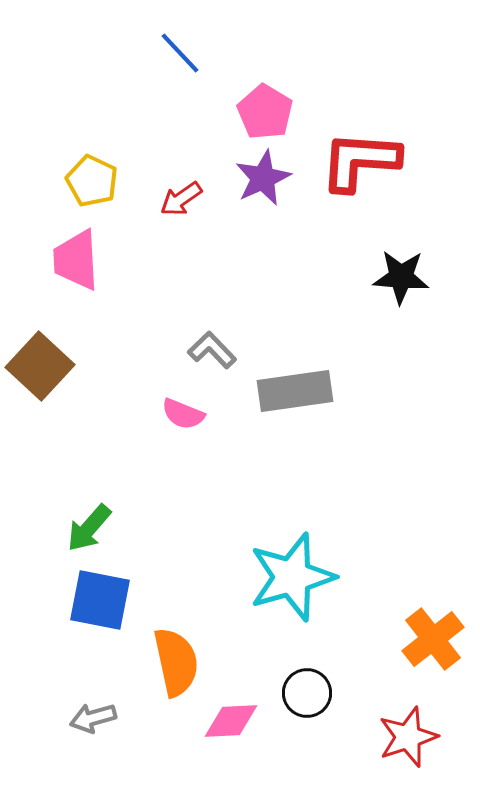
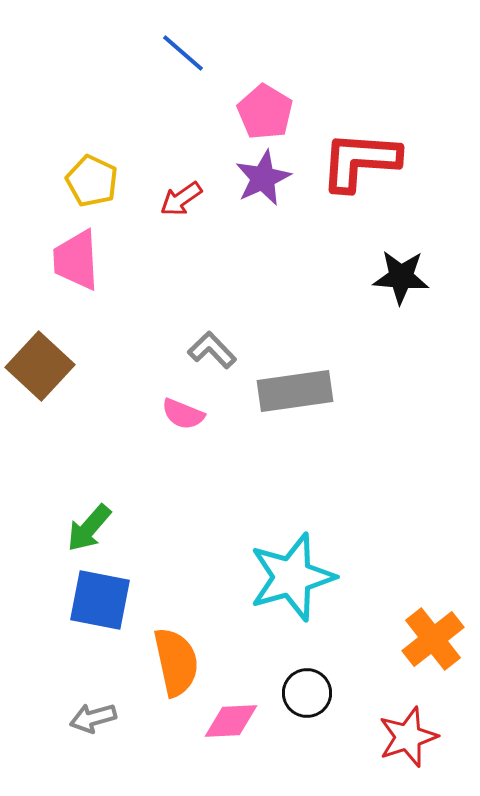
blue line: moved 3 px right; rotated 6 degrees counterclockwise
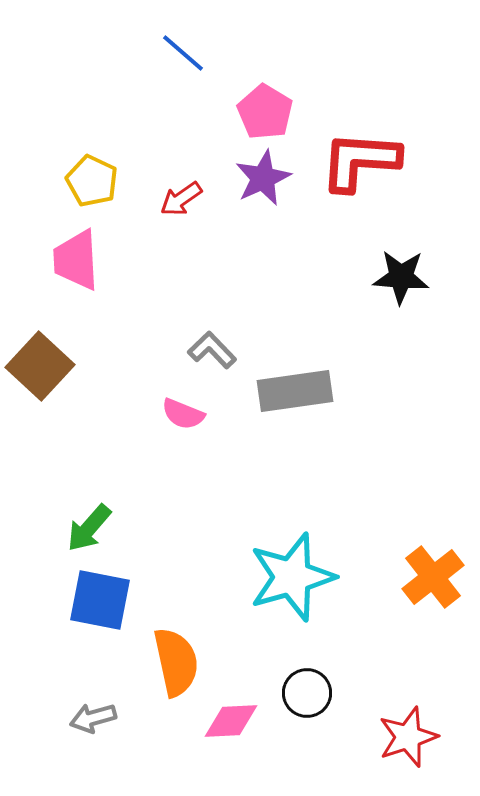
orange cross: moved 62 px up
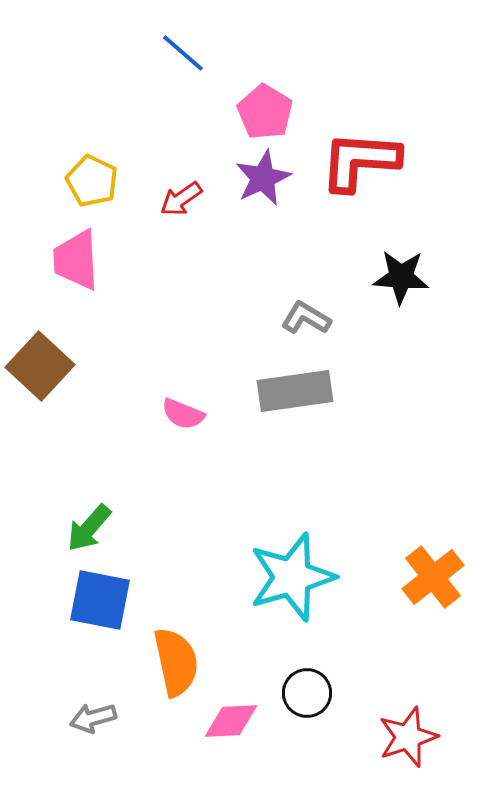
gray L-shape: moved 94 px right, 32 px up; rotated 15 degrees counterclockwise
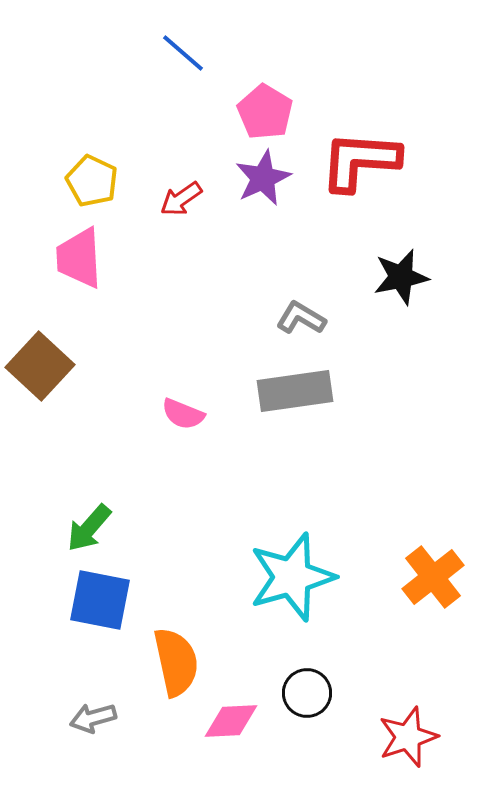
pink trapezoid: moved 3 px right, 2 px up
black star: rotated 16 degrees counterclockwise
gray L-shape: moved 5 px left
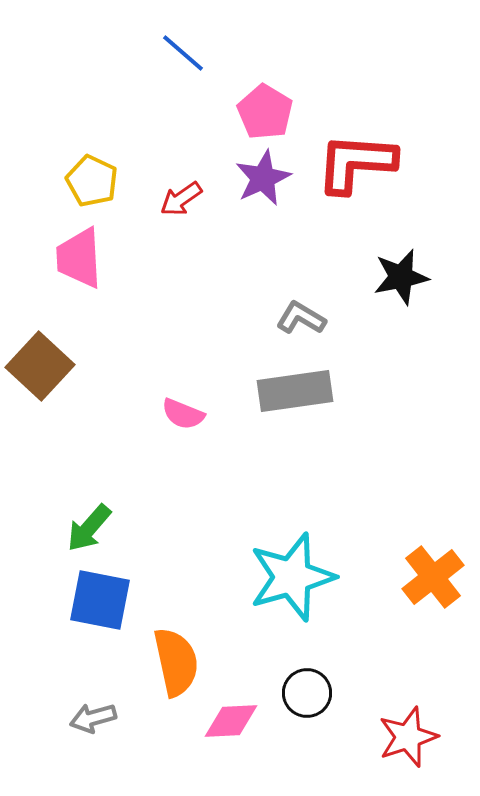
red L-shape: moved 4 px left, 2 px down
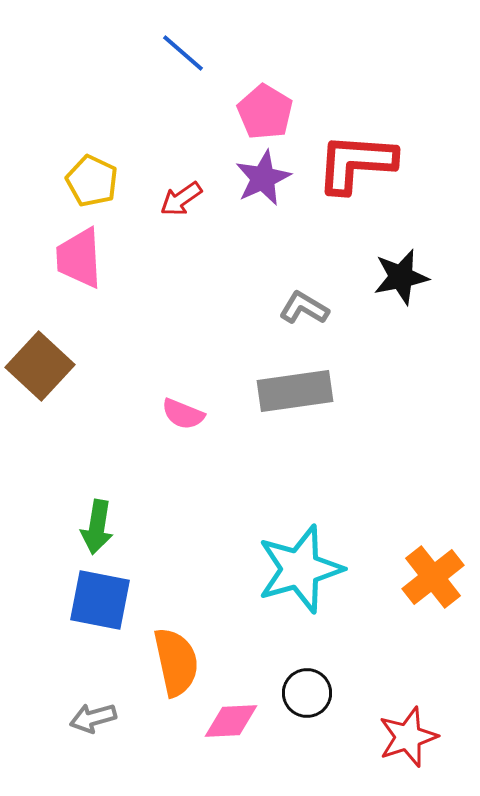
gray L-shape: moved 3 px right, 10 px up
green arrow: moved 8 px right, 1 px up; rotated 32 degrees counterclockwise
cyan star: moved 8 px right, 8 px up
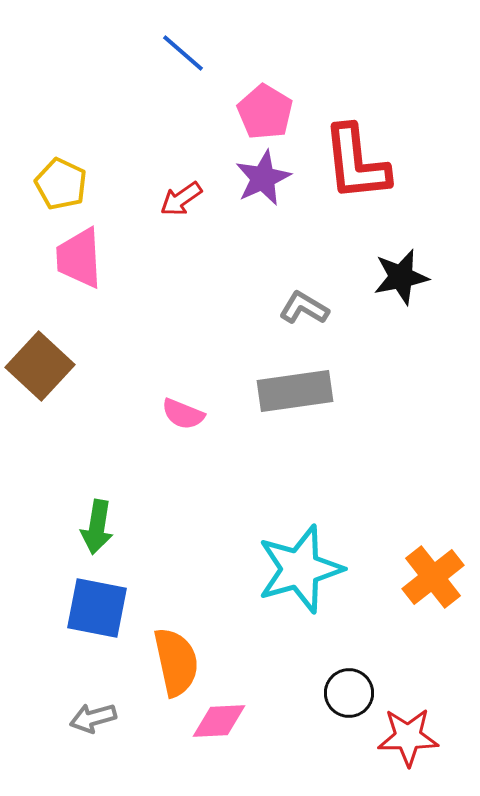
red L-shape: rotated 100 degrees counterclockwise
yellow pentagon: moved 31 px left, 3 px down
blue square: moved 3 px left, 8 px down
black circle: moved 42 px right
pink diamond: moved 12 px left
red star: rotated 18 degrees clockwise
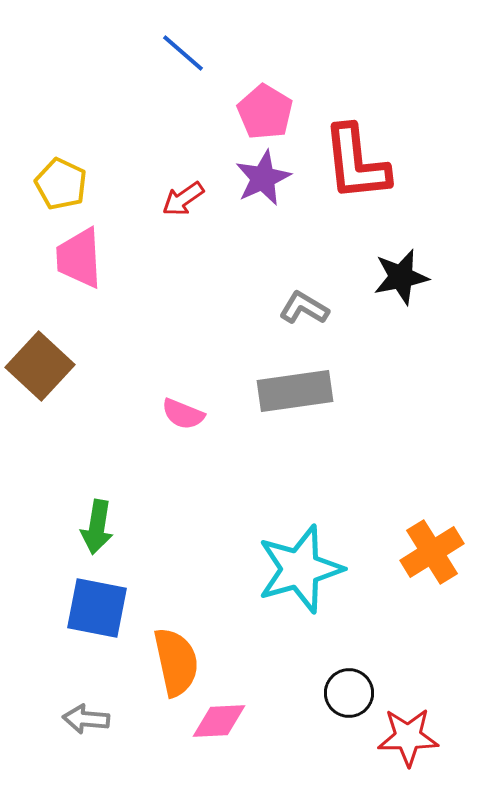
red arrow: moved 2 px right
orange cross: moved 1 px left, 25 px up; rotated 6 degrees clockwise
gray arrow: moved 7 px left, 1 px down; rotated 21 degrees clockwise
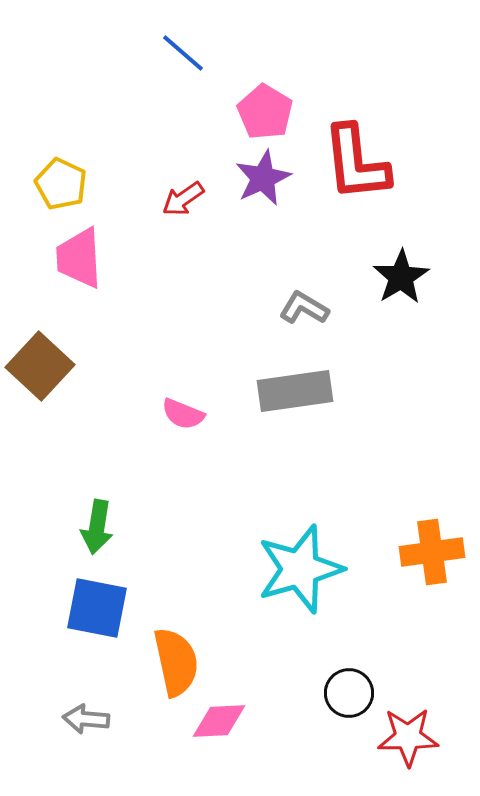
black star: rotated 20 degrees counterclockwise
orange cross: rotated 24 degrees clockwise
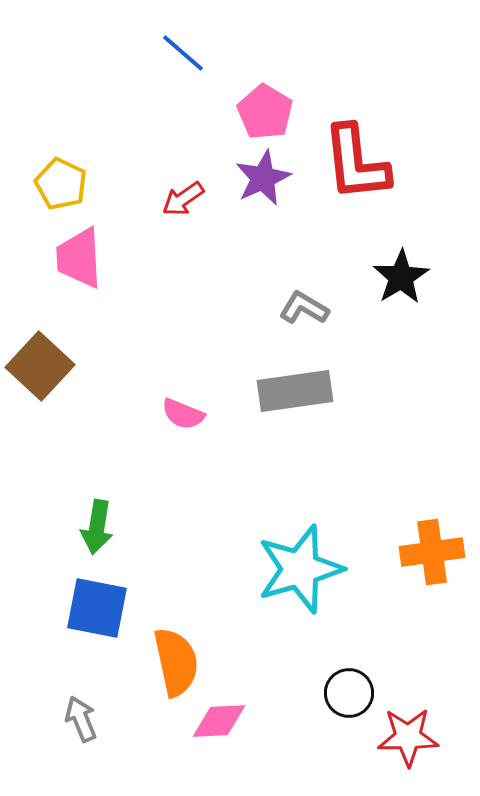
gray arrow: moved 5 px left; rotated 63 degrees clockwise
